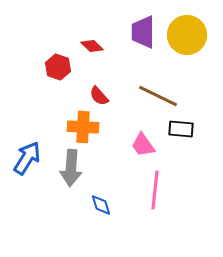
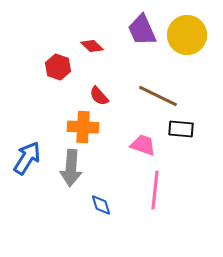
purple trapezoid: moved 1 px left, 2 px up; rotated 24 degrees counterclockwise
pink trapezoid: rotated 144 degrees clockwise
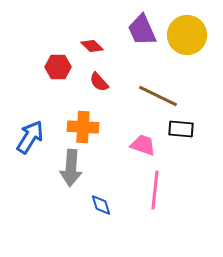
red hexagon: rotated 20 degrees counterclockwise
red semicircle: moved 14 px up
blue arrow: moved 3 px right, 21 px up
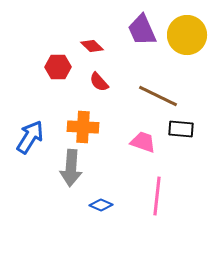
pink trapezoid: moved 3 px up
pink line: moved 2 px right, 6 px down
blue diamond: rotated 50 degrees counterclockwise
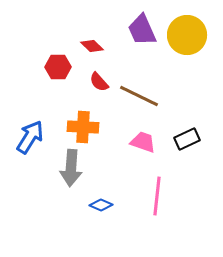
brown line: moved 19 px left
black rectangle: moved 6 px right, 10 px down; rotated 30 degrees counterclockwise
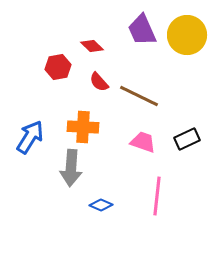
red hexagon: rotated 10 degrees counterclockwise
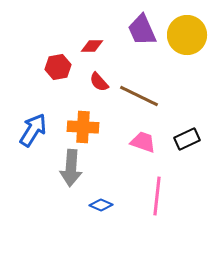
red diamond: rotated 45 degrees counterclockwise
blue arrow: moved 3 px right, 7 px up
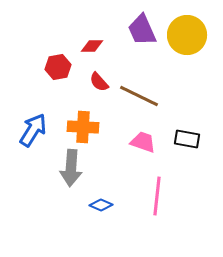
black rectangle: rotated 35 degrees clockwise
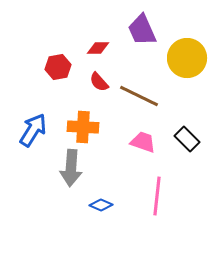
yellow circle: moved 23 px down
red diamond: moved 6 px right, 2 px down
black rectangle: rotated 35 degrees clockwise
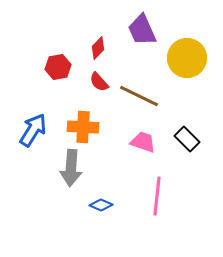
red diamond: rotated 45 degrees counterclockwise
